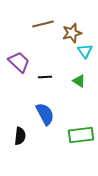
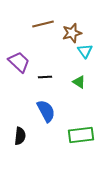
green triangle: moved 1 px down
blue semicircle: moved 1 px right, 3 px up
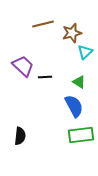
cyan triangle: moved 1 px down; rotated 21 degrees clockwise
purple trapezoid: moved 4 px right, 4 px down
blue semicircle: moved 28 px right, 5 px up
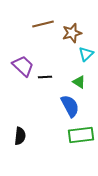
cyan triangle: moved 1 px right, 2 px down
blue semicircle: moved 4 px left
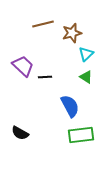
green triangle: moved 7 px right, 5 px up
black semicircle: moved 3 px up; rotated 114 degrees clockwise
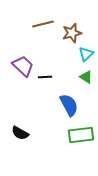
blue semicircle: moved 1 px left, 1 px up
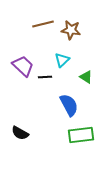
brown star: moved 1 px left, 3 px up; rotated 24 degrees clockwise
cyan triangle: moved 24 px left, 6 px down
